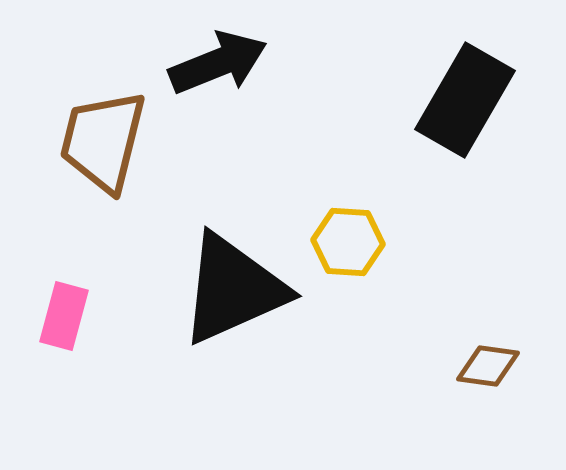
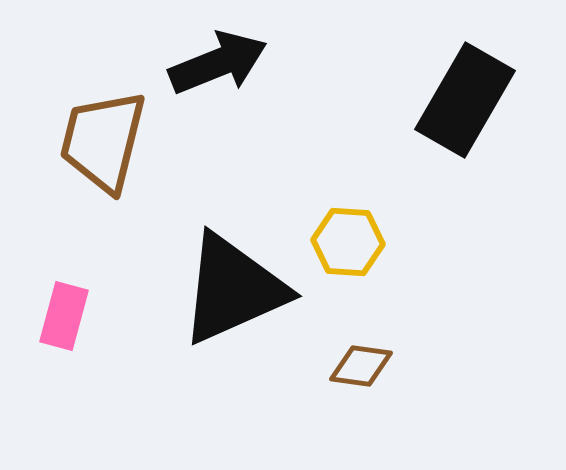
brown diamond: moved 127 px left
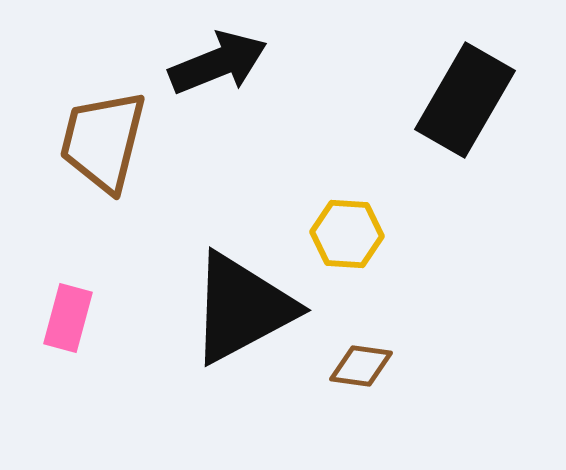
yellow hexagon: moved 1 px left, 8 px up
black triangle: moved 9 px right, 19 px down; rotated 4 degrees counterclockwise
pink rectangle: moved 4 px right, 2 px down
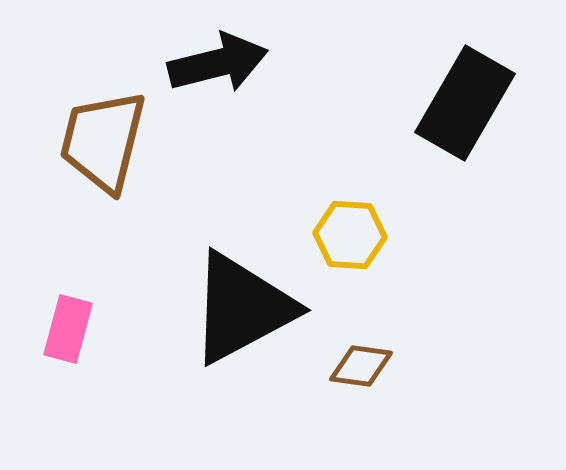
black arrow: rotated 8 degrees clockwise
black rectangle: moved 3 px down
yellow hexagon: moved 3 px right, 1 px down
pink rectangle: moved 11 px down
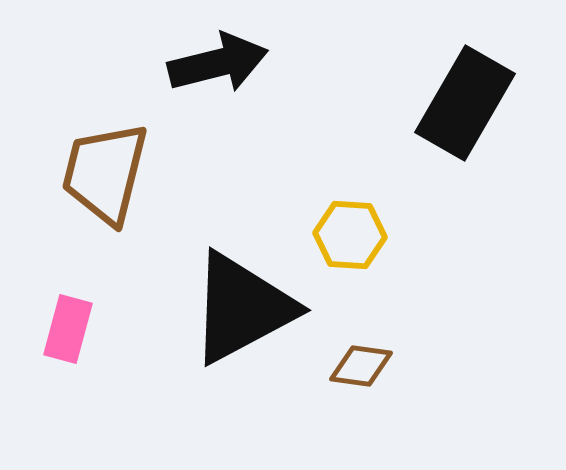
brown trapezoid: moved 2 px right, 32 px down
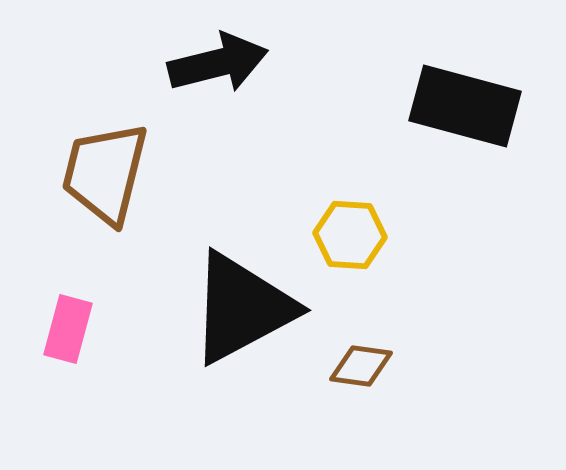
black rectangle: moved 3 px down; rotated 75 degrees clockwise
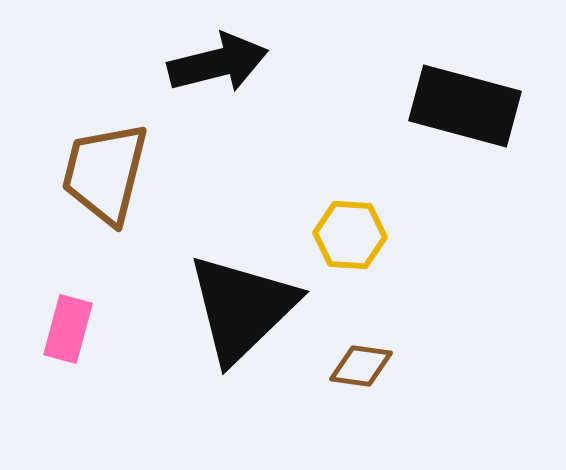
black triangle: rotated 16 degrees counterclockwise
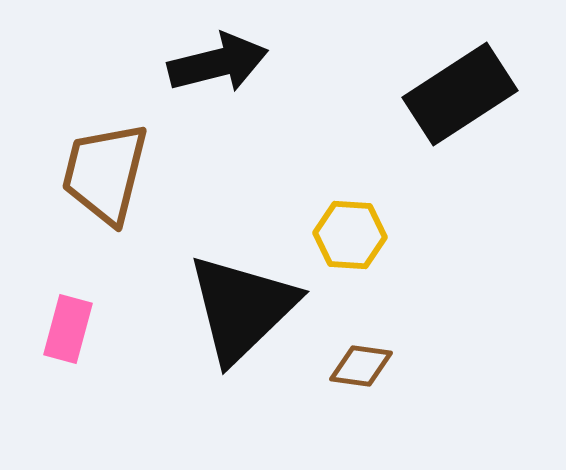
black rectangle: moved 5 px left, 12 px up; rotated 48 degrees counterclockwise
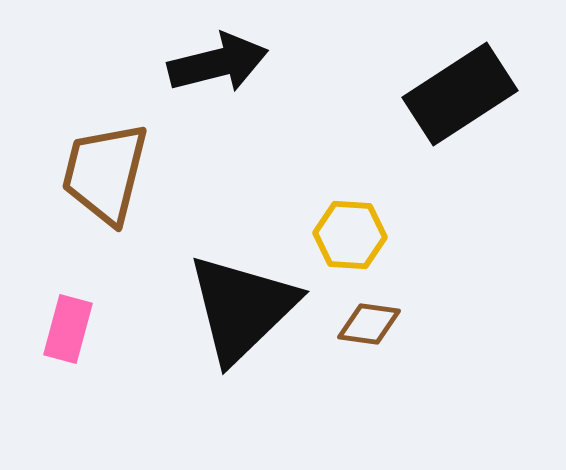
brown diamond: moved 8 px right, 42 px up
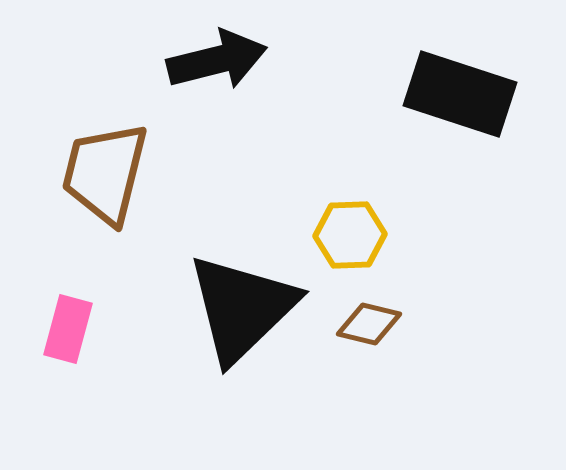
black arrow: moved 1 px left, 3 px up
black rectangle: rotated 51 degrees clockwise
yellow hexagon: rotated 6 degrees counterclockwise
brown diamond: rotated 6 degrees clockwise
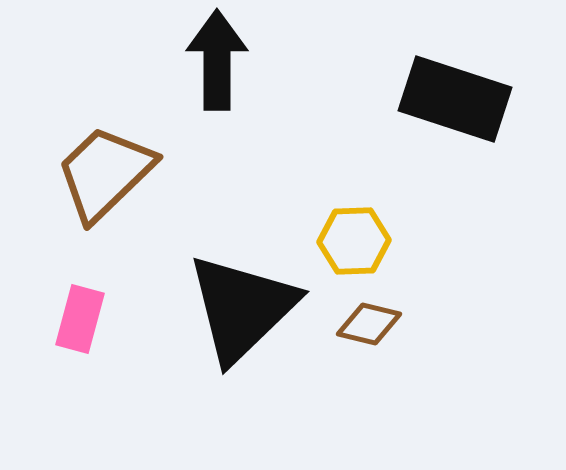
black arrow: rotated 76 degrees counterclockwise
black rectangle: moved 5 px left, 5 px down
brown trapezoid: rotated 32 degrees clockwise
yellow hexagon: moved 4 px right, 6 px down
pink rectangle: moved 12 px right, 10 px up
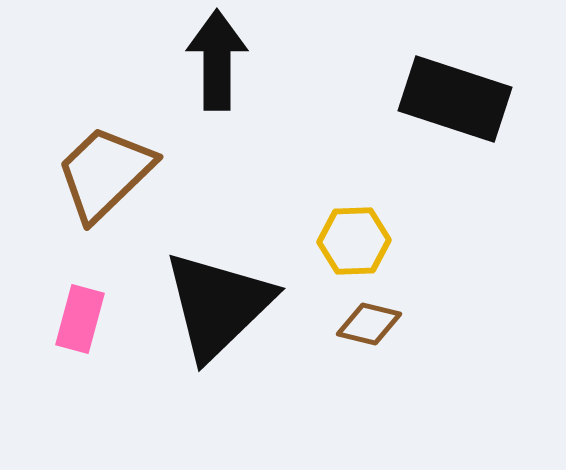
black triangle: moved 24 px left, 3 px up
